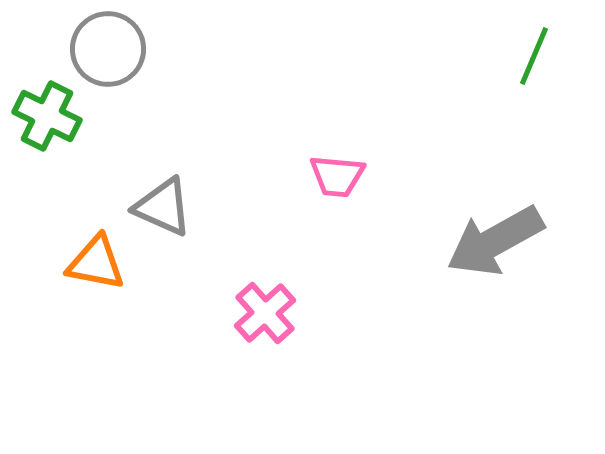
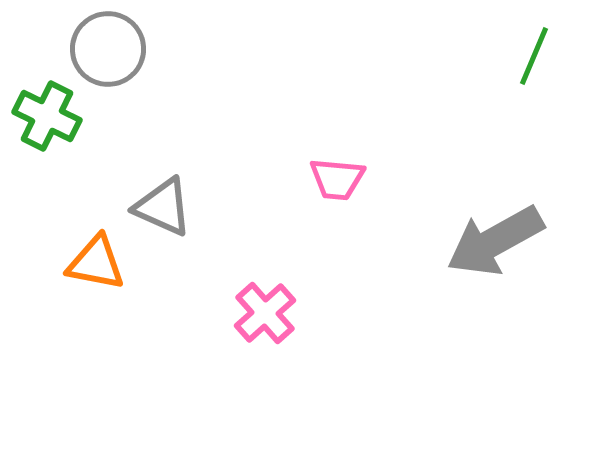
pink trapezoid: moved 3 px down
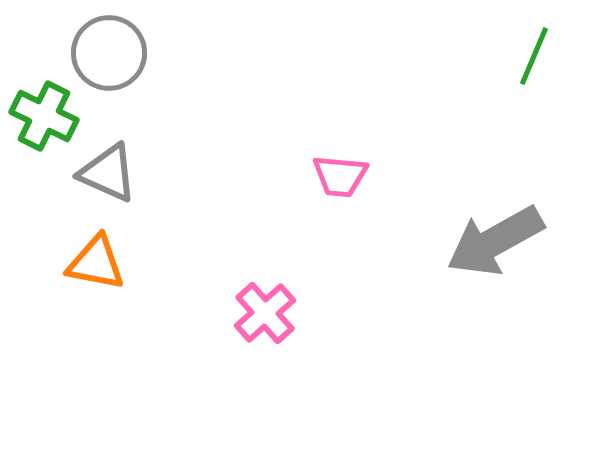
gray circle: moved 1 px right, 4 px down
green cross: moved 3 px left
pink trapezoid: moved 3 px right, 3 px up
gray triangle: moved 55 px left, 34 px up
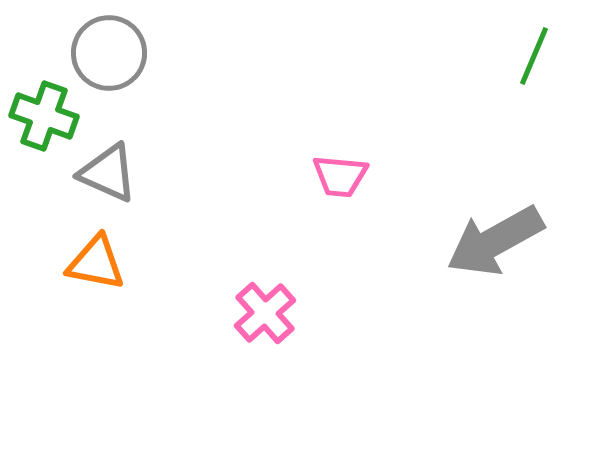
green cross: rotated 6 degrees counterclockwise
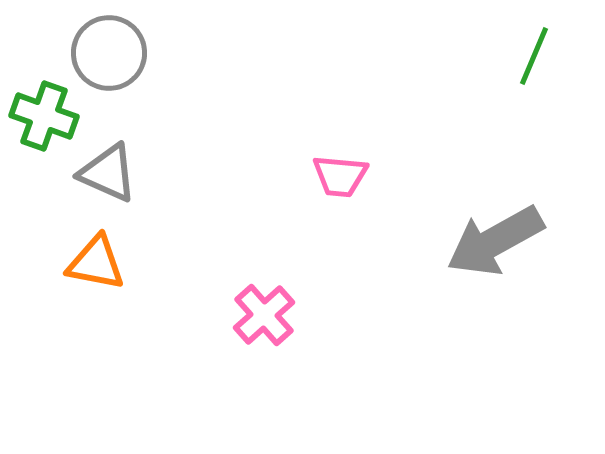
pink cross: moved 1 px left, 2 px down
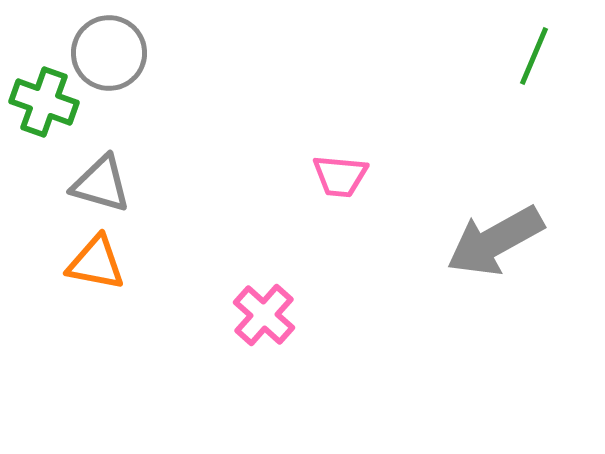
green cross: moved 14 px up
gray triangle: moved 7 px left, 11 px down; rotated 8 degrees counterclockwise
pink cross: rotated 6 degrees counterclockwise
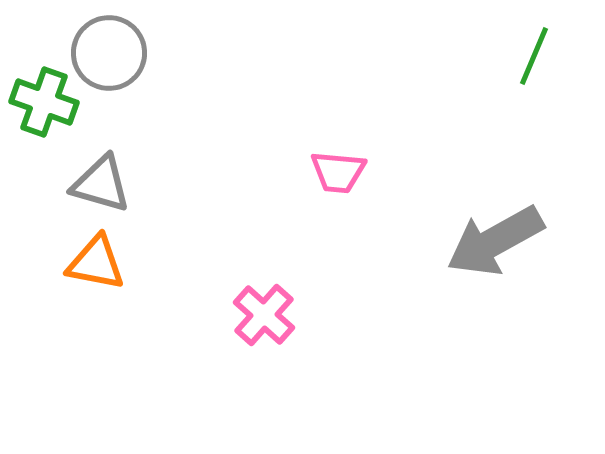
pink trapezoid: moved 2 px left, 4 px up
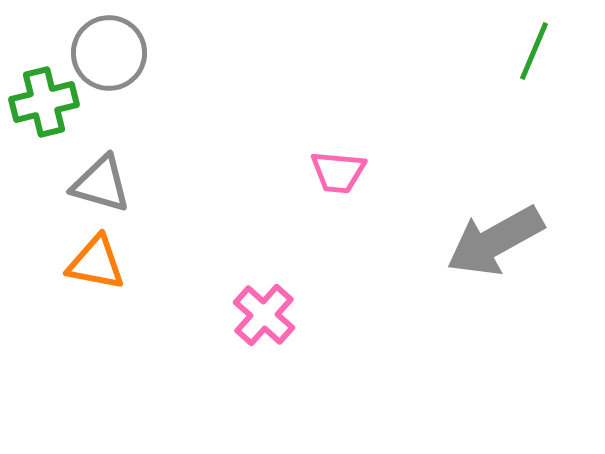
green line: moved 5 px up
green cross: rotated 34 degrees counterclockwise
